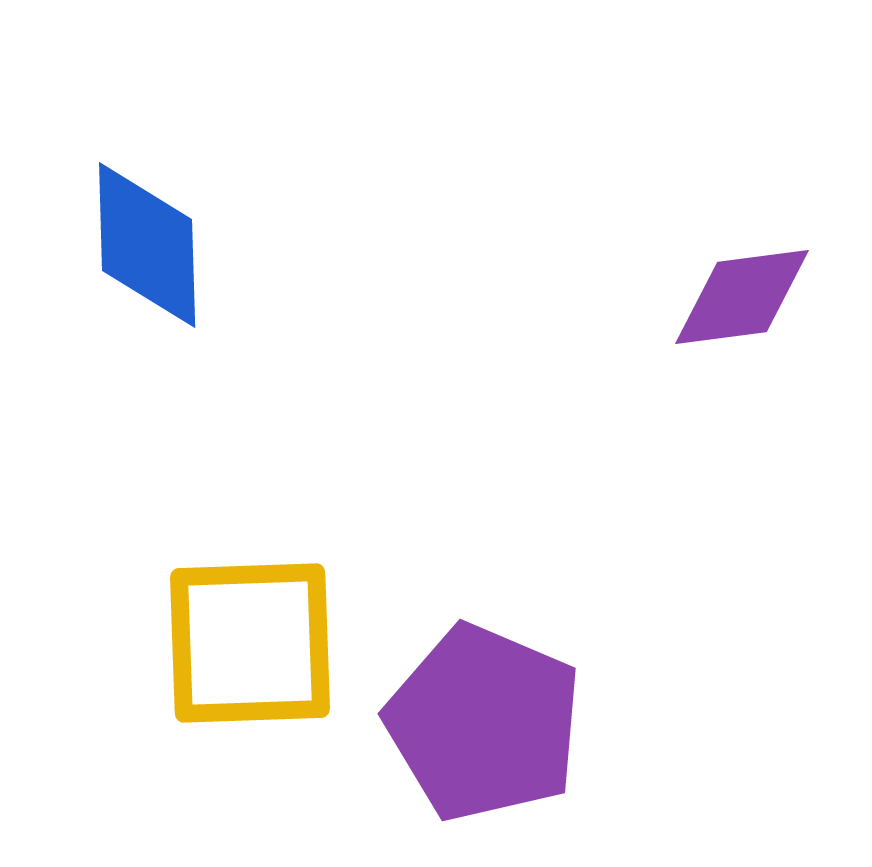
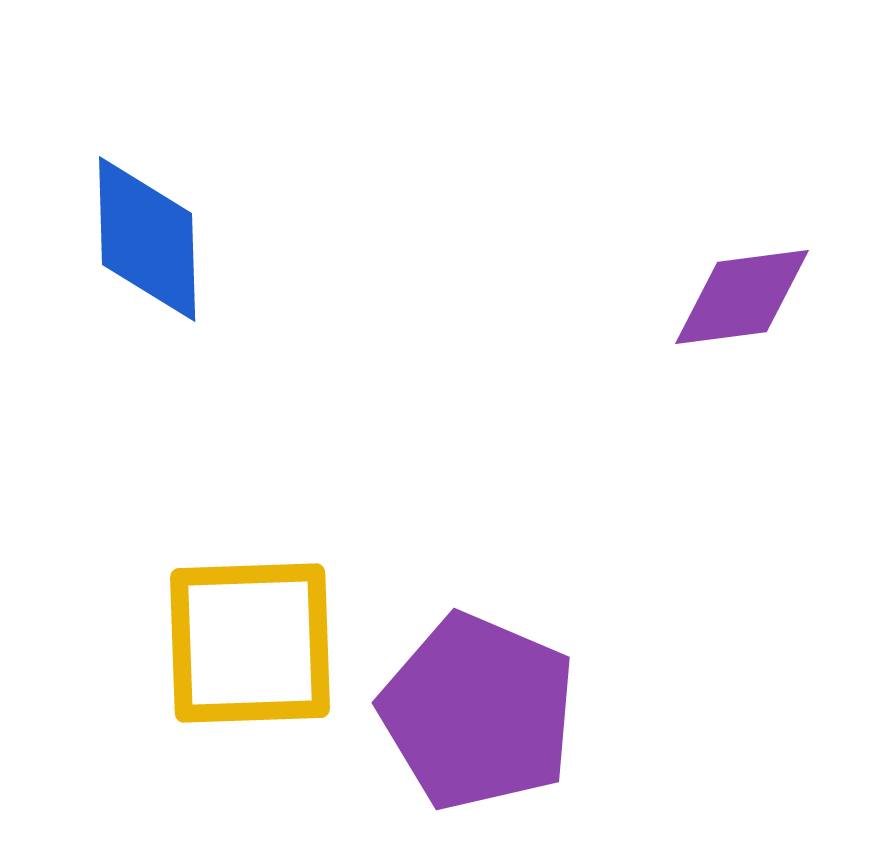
blue diamond: moved 6 px up
purple pentagon: moved 6 px left, 11 px up
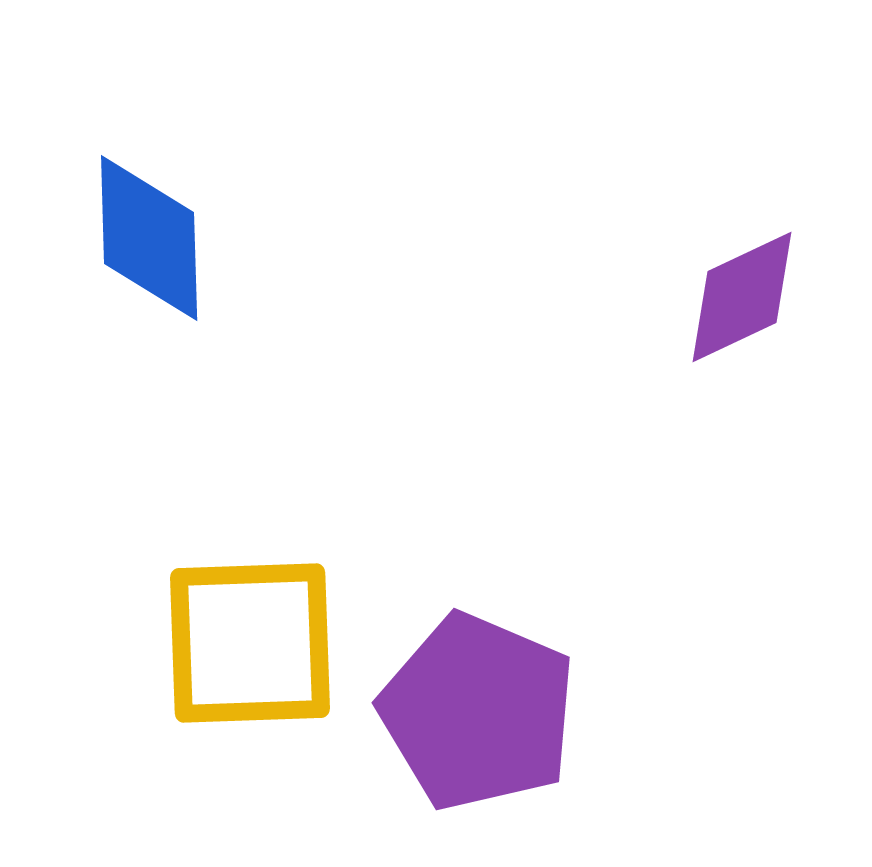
blue diamond: moved 2 px right, 1 px up
purple diamond: rotated 18 degrees counterclockwise
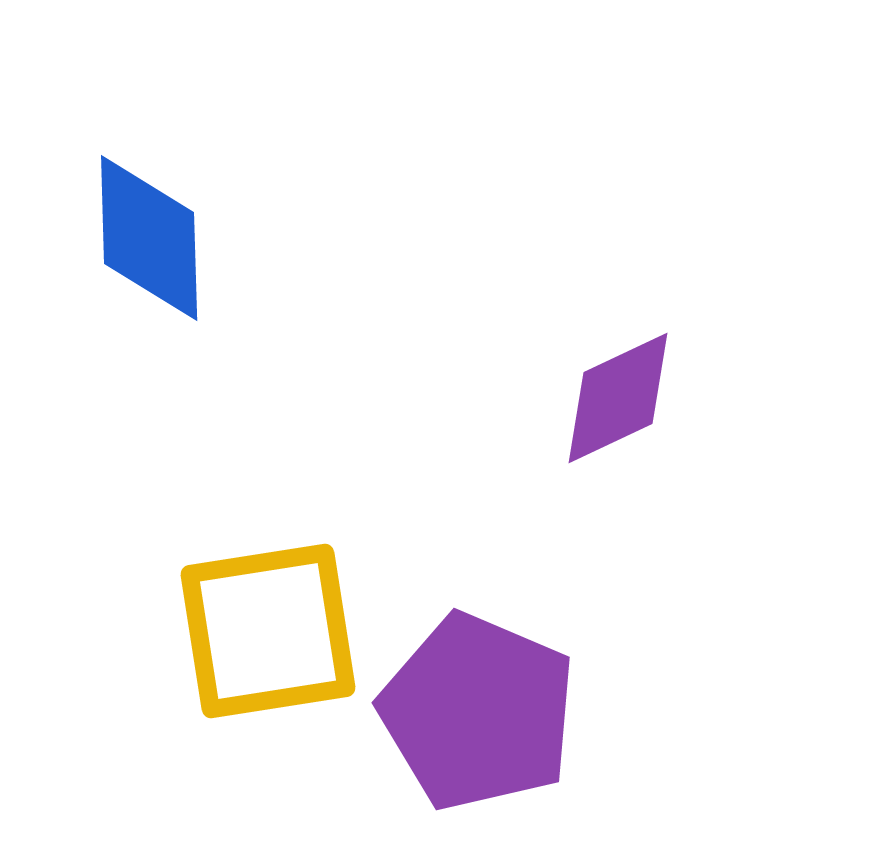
purple diamond: moved 124 px left, 101 px down
yellow square: moved 18 px right, 12 px up; rotated 7 degrees counterclockwise
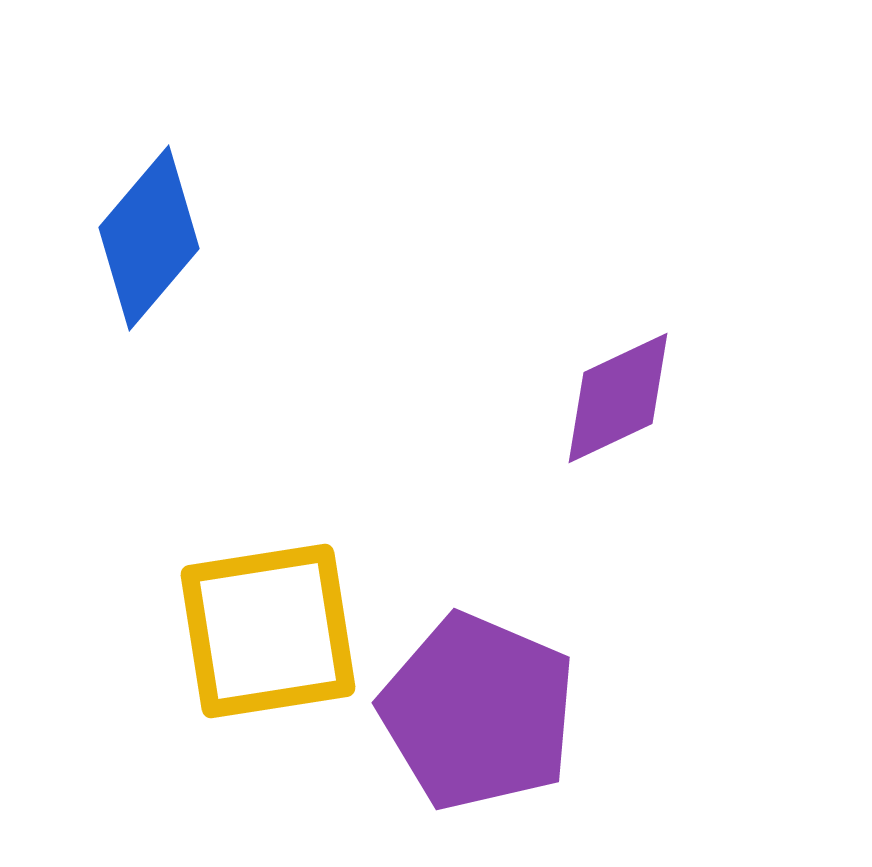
blue diamond: rotated 42 degrees clockwise
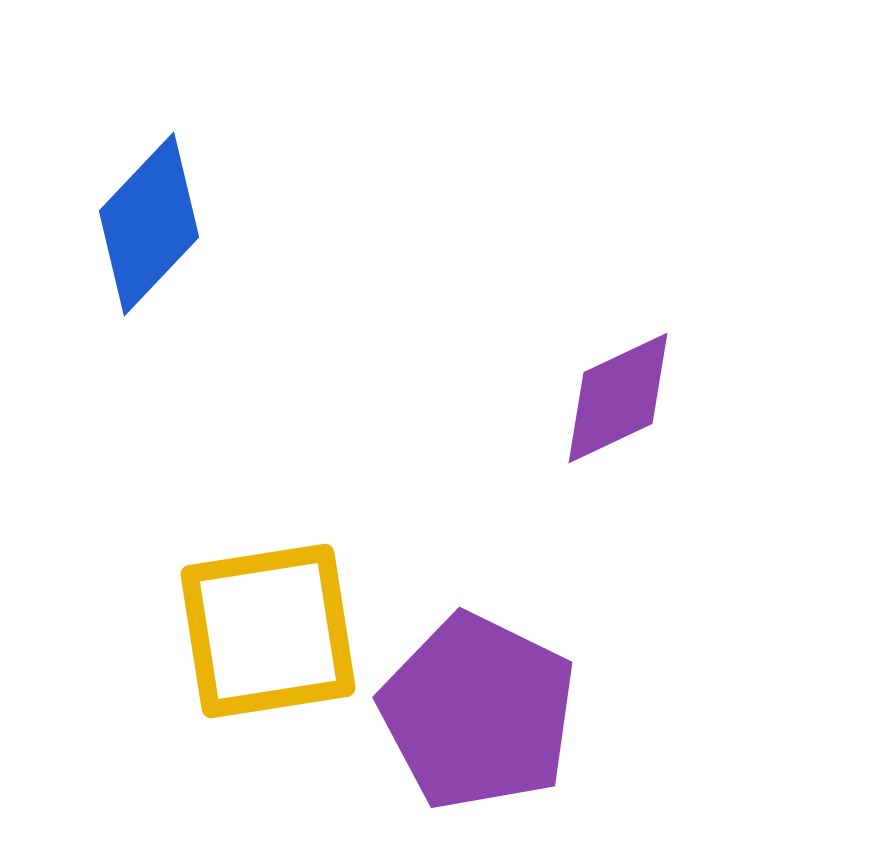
blue diamond: moved 14 px up; rotated 3 degrees clockwise
purple pentagon: rotated 3 degrees clockwise
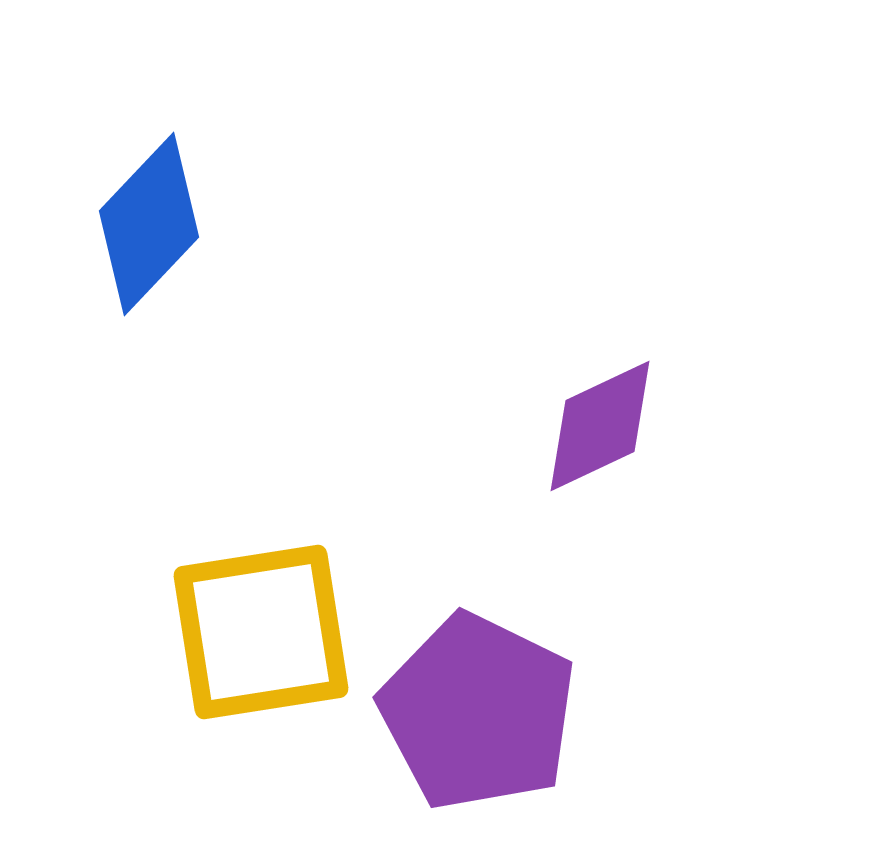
purple diamond: moved 18 px left, 28 px down
yellow square: moved 7 px left, 1 px down
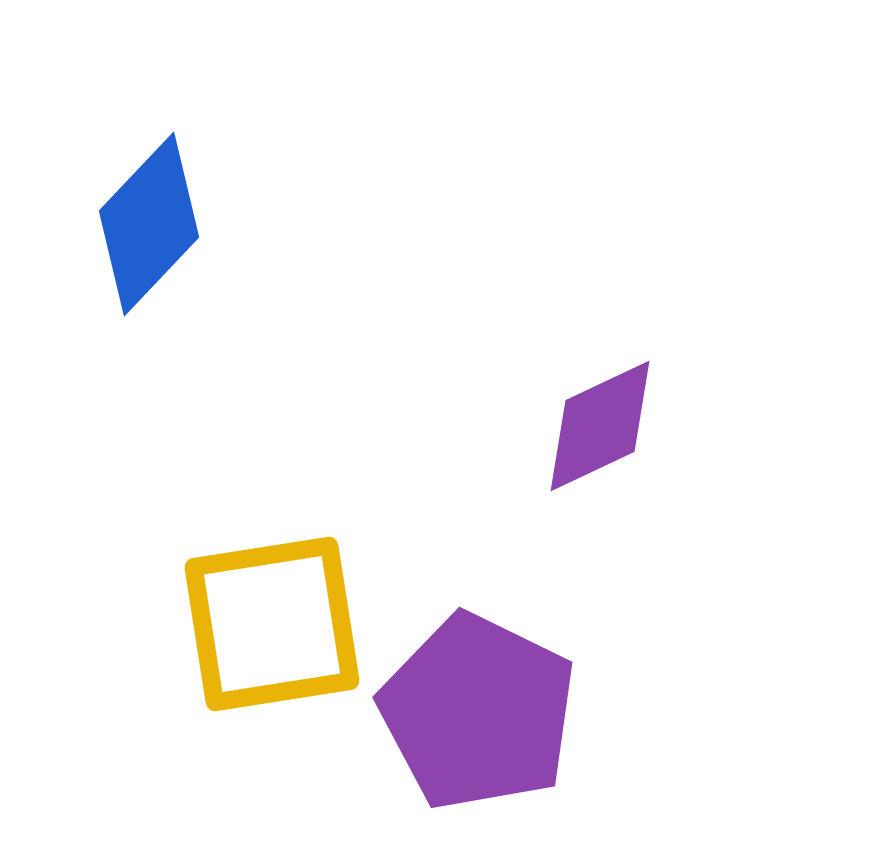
yellow square: moved 11 px right, 8 px up
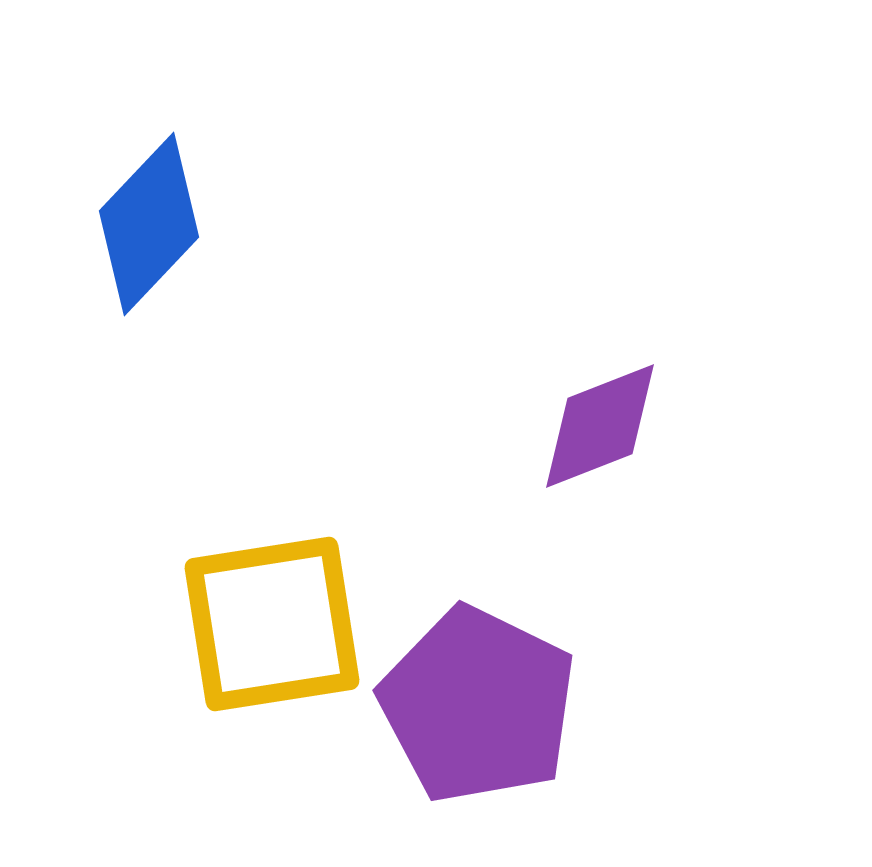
purple diamond: rotated 4 degrees clockwise
purple pentagon: moved 7 px up
